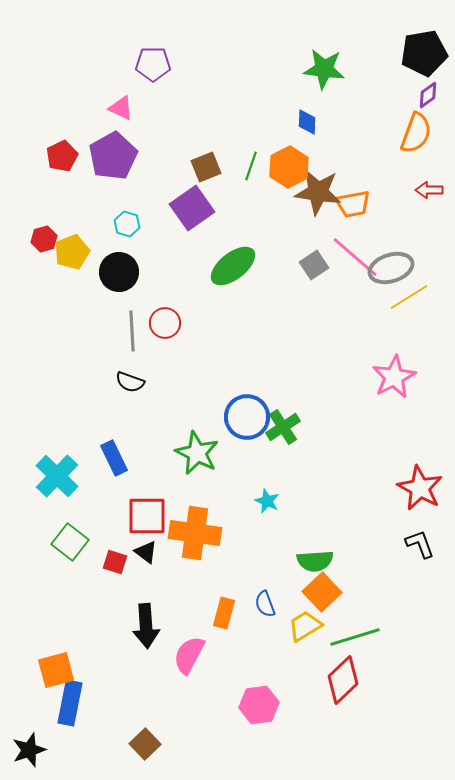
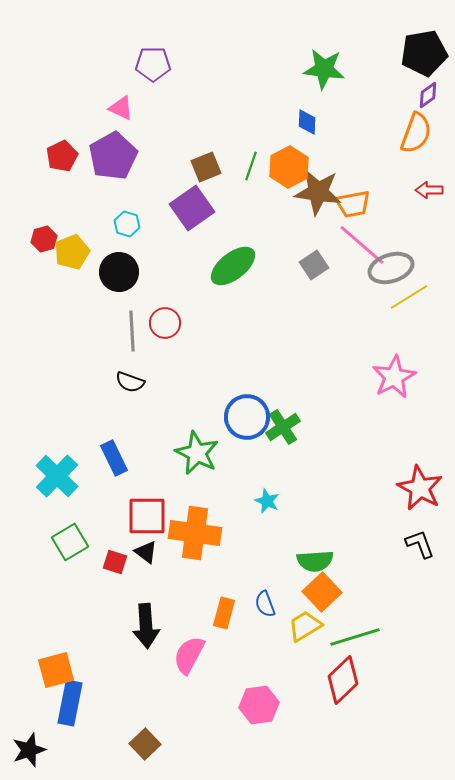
pink line at (355, 257): moved 7 px right, 12 px up
green square at (70, 542): rotated 21 degrees clockwise
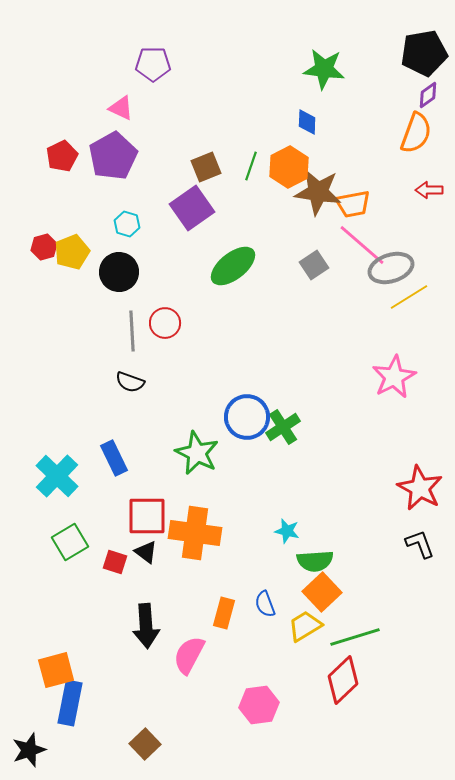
red hexagon at (44, 239): moved 8 px down
cyan star at (267, 501): moved 20 px right, 30 px down; rotated 10 degrees counterclockwise
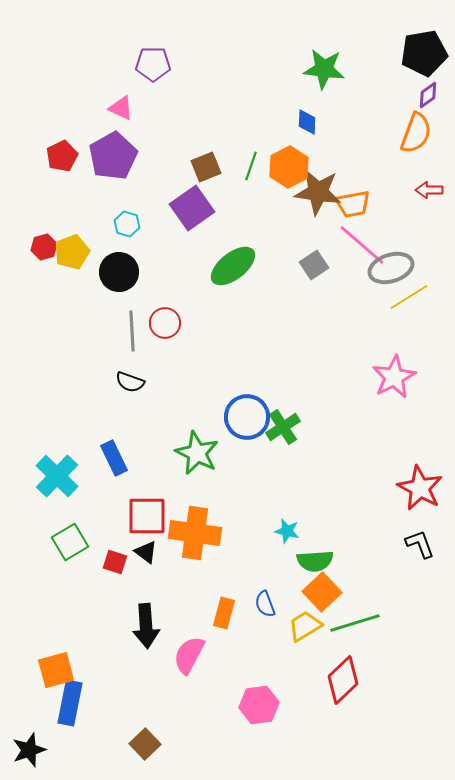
green line at (355, 637): moved 14 px up
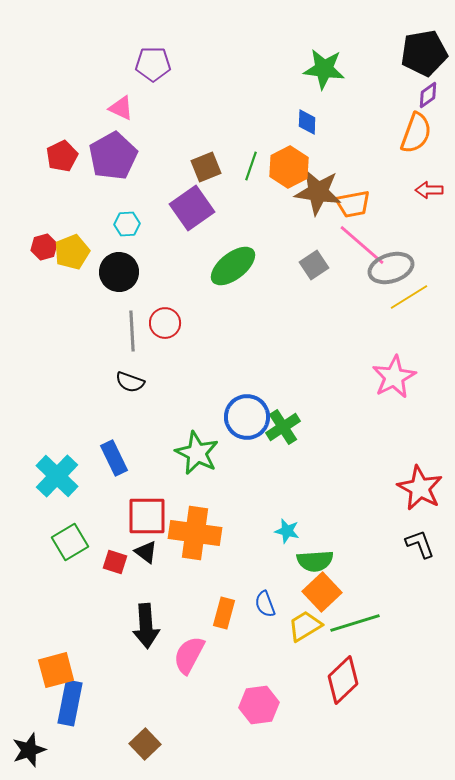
cyan hexagon at (127, 224): rotated 20 degrees counterclockwise
